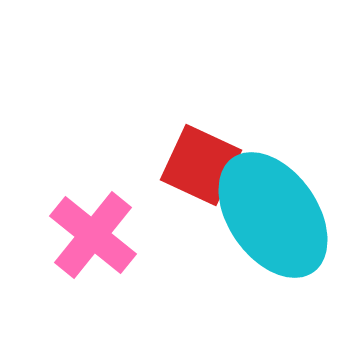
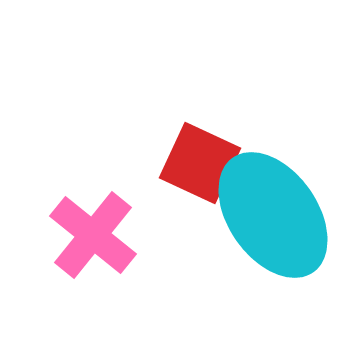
red square: moved 1 px left, 2 px up
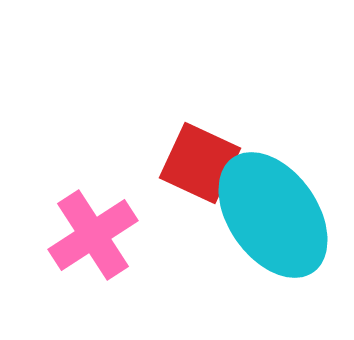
pink cross: rotated 18 degrees clockwise
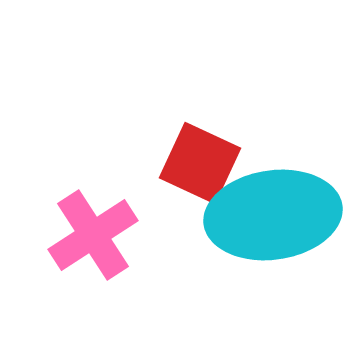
cyan ellipse: rotated 63 degrees counterclockwise
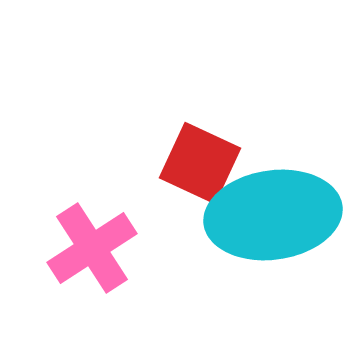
pink cross: moved 1 px left, 13 px down
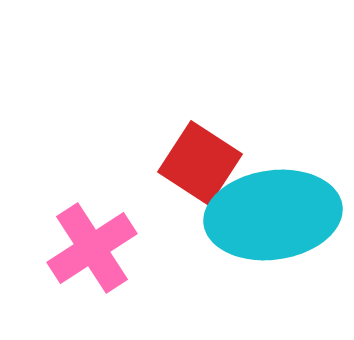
red square: rotated 8 degrees clockwise
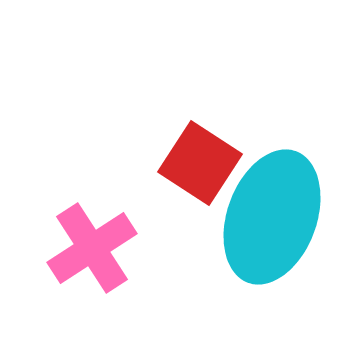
cyan ellipse: moved 1 px left, 2 px down; rotated 62 degrees counterclockwise
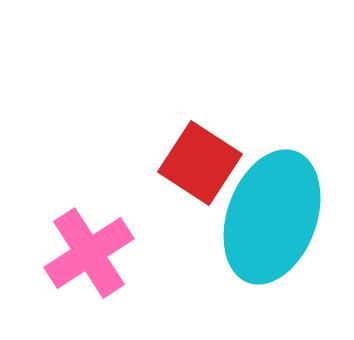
pink cross: moved 3 px left, 5 px down
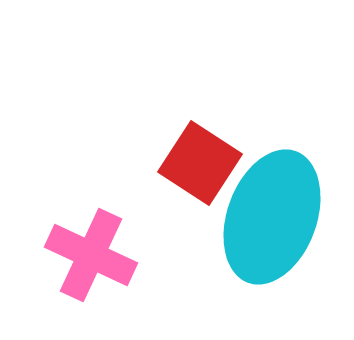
pink cross: moved 2 px right, 2 px down; rotated 32 degrees counterclockwise
